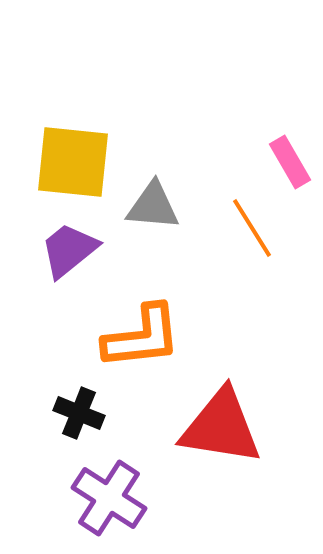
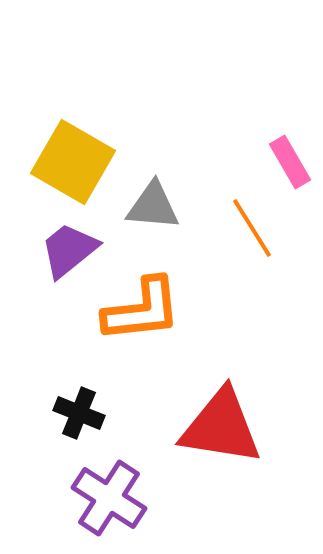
yellow square: rotated 24 degrees clockwise
orange L-shape: moved 27 px up
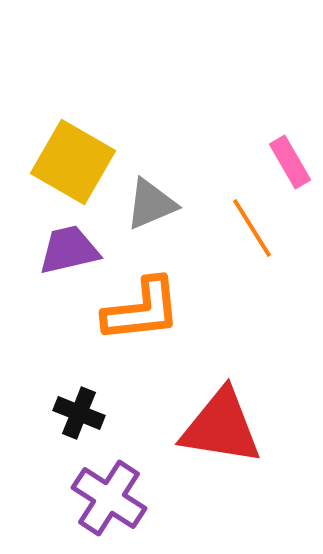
gray triangle: moved 2 px left, 2 px up; rotated 28 degrees counterclockwise
purple trapezoid: rotated 26 degrees clockwise
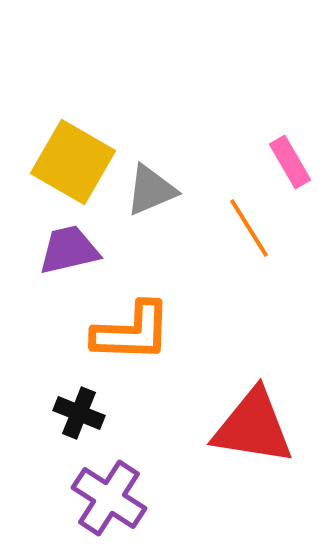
gray triangle: moved 14 px up
orange line: moved 3 px left
orange L-shape: moved 10 px left, 22 px down; rotated 8 degrees clockwise
red triangle: moved 32 px right
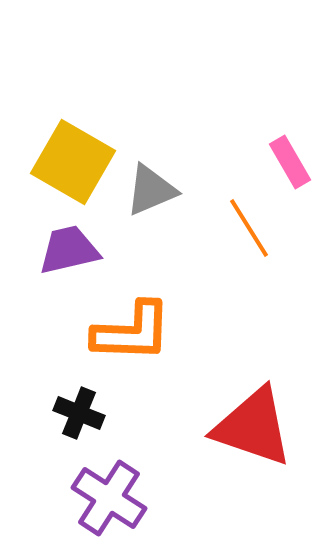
red triangle: rotated 10 degrees clockwise
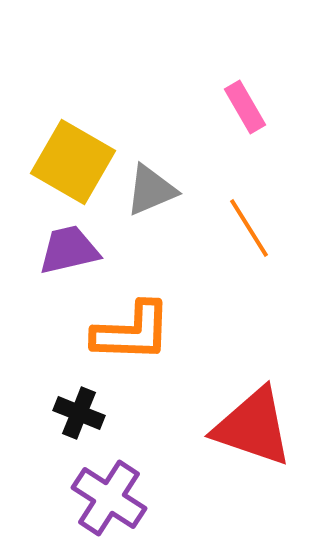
pink rectangle: moved 45 px left, 55 px up
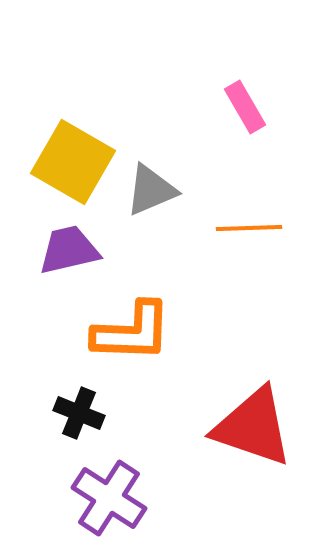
orange line: rotated 60 degrees counterclockwise
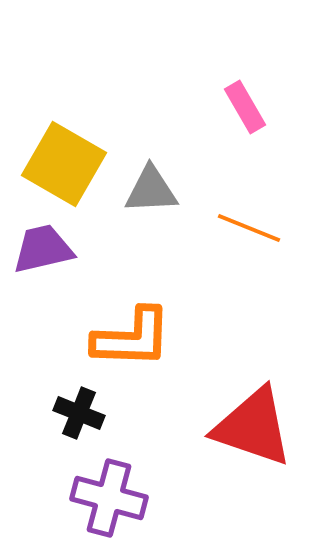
yellow square: moved 9 px left, 2 px down
gray triangle: rotated 20 degrees clockwise
orange line: rotated 24 degrees clockwise
purple trapezoid: moved 26 px left, 1 px up
orange L-shape: moved 6 px down
purple cross: rotated 18 degrees counterclockwise
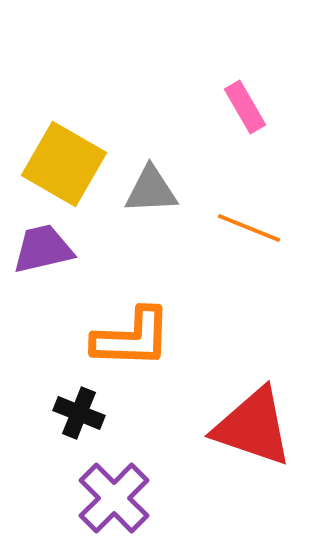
purple cross: moved 5 px right; rotated 30 degrees clockwise
